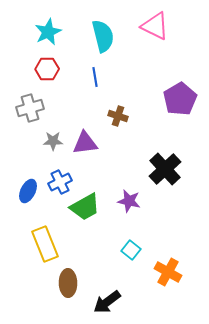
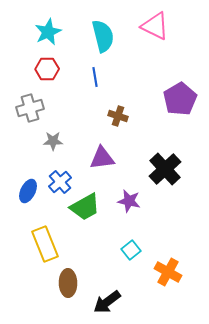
purple triangle: moved 17 px right, 15 px down
blue cross: rotated 15 degrees counterclockwise
cyan square: rotated 12 degrees clockwise
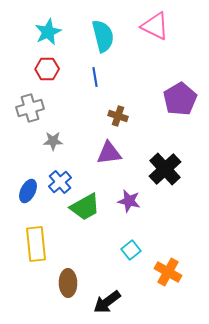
purple triangle: moved 7 px right, 5 px up
yellow rectangle: moved 9 px left; rotated 16 degrees clockwise
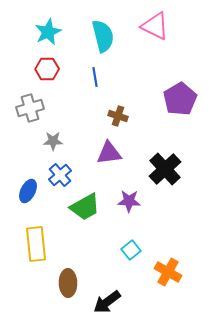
blue cross: moved 7 px up
purple star: rotated 10 degrees counterclockwise
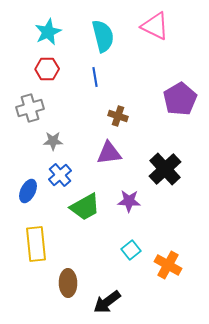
orange cross: moved 7 px up
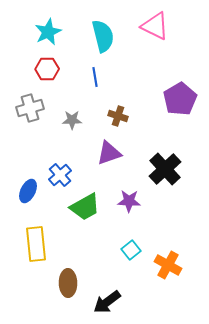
gray star: moved 19 px right, 21 px up
purple triangle: rotated 12 degrees counterclockwise
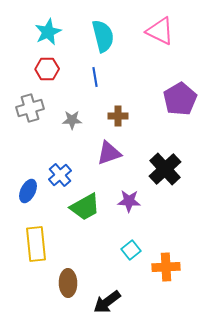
pink triangle: moved 5 px right, 5 px down
brown cross: rotated 18 degrees counterclockwise
orange cross: moved 2 px left, 2 px down; rotated 32 degrees counterclockwise
